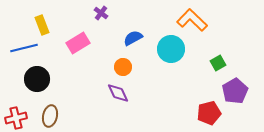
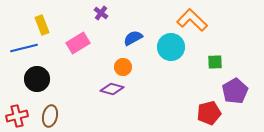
cyan circle: moved 2 px up
green square: moved 3 px left, 1 px up; rotated 28 degrees clockwise
purple diamond: moved 6 px left, 4 px up; rotated 50 degrees counterclockwise
red cross: moved 1 px right, 2 px up
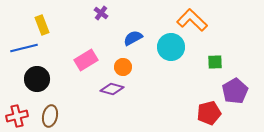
pink rectangle: moved 8 px right, 17 px down
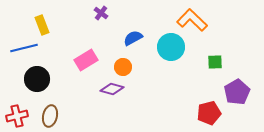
purple pentagon: moved 2 px right, 1 px down
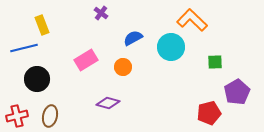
purple diamond: moved 4 px left, 14 px down
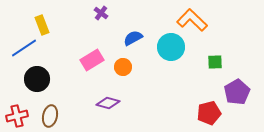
blue line: rotated 20 degrees counterclockwise
pink rectangle: moved 6 px right
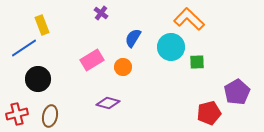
orange L-shape: moved 3 px left, 1 px up
blue semicircle: rotated 30 degrees counterclockwise
green square: moved 18 px left
black circle: moved 1 px right
red cross: moved 2 px up
